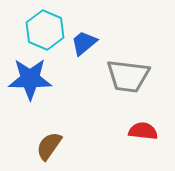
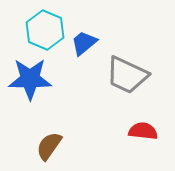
gray trapezoid: moved 1 px left, 1 px up; rotated 18 degrees clockwise
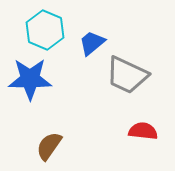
blue trapezoid: moved 8 px right
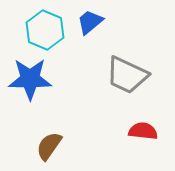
blue trapezoid: moved 2 px left, 21 px up
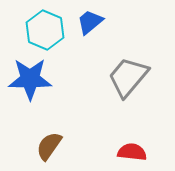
gray trapezoid: moved 1 px right, 2 px down; rotated 105 degrees clockwise
red semicircle: moved 11 px left, 21 px down
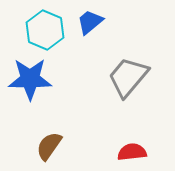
red semicircle: rotated 12 degrees counterclockwise
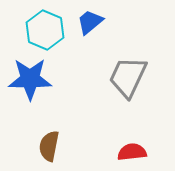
gray trapezoid: rotated 15 degrees counterclockwise
brown semicircle: rotated 24 degrees counterclockwise
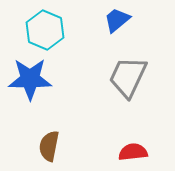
blue trapezoid: moved 27 px right, 2 px up
red semicircle: moved 1 px right
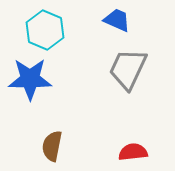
blue trapezoid: rotated 64 degrees clockwise
gray trapezoid: moved 8 px up
brown semicircle: moved 3 px right
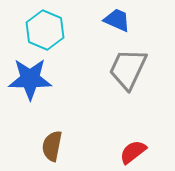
red semicircle: rotated 32 degrees counterclockwise
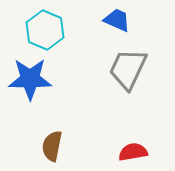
red semicircle: rotated 28 degrees clockwise
